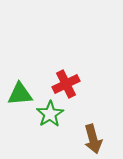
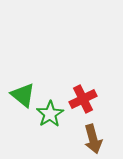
red cross: moved 17 px right, 15 px down
green triangle: moved 3 px right, 1 px down; rotated 44 degrees clockwise
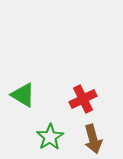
green triangle: rotated 8 degrees counterclockwise
green star: moved 23 px down
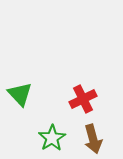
green triangle: moved 3 px left, 1 px up; rotated 16 degrees clockwise
green star: moved 2 px right, 1 px down
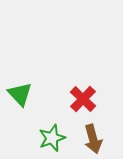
red cross: rotated 20 degrees counterclockwise
green star: rotated 12 degrees clockwise
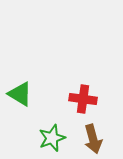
green triangle: rotated 16 degrees counterclockwise
red cross: rotated 36 degrees counterclockwise
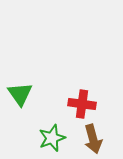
green triangle: rotated 24 degrees clockwise
red cross: moved 1 px left, 5 px down
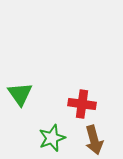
brown arrow: moved 1 px right, 1 px down
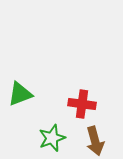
green triangle: rotated 44 degrees clockwise
brown arrow: moved 1 px right, 1 px down
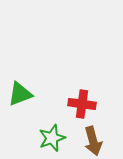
brown arrow: moved 2 px left
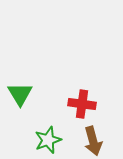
green triangle: rotated 40 degrees counterclockwise
green star: moved 4 px left, 2 px down
